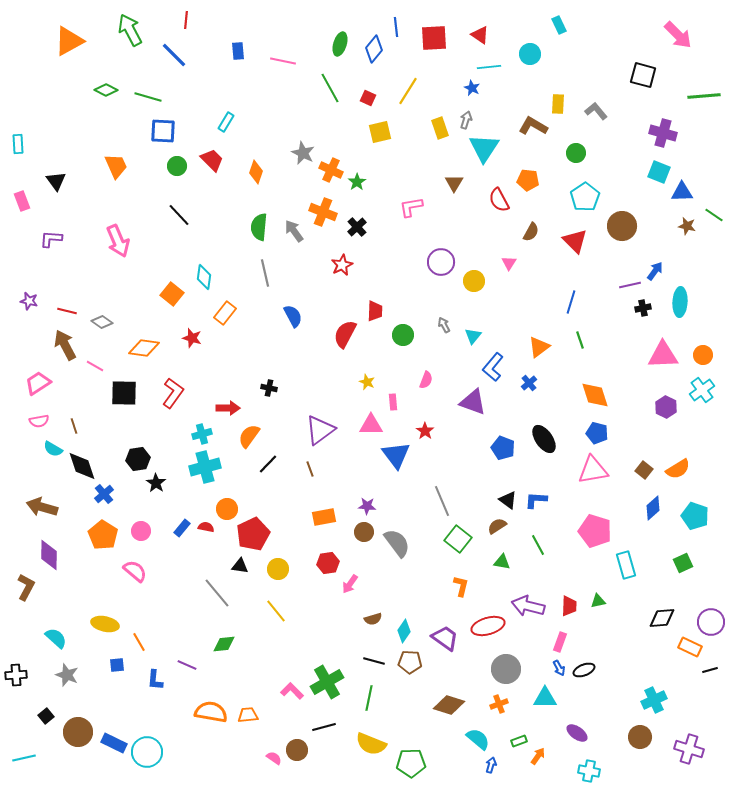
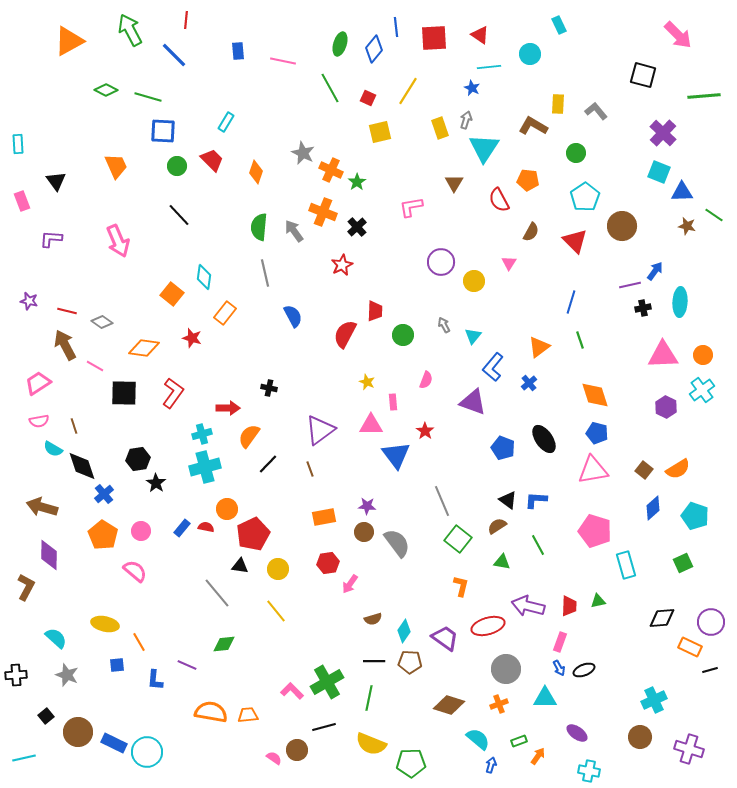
purple cross at (663, 133): rotated 28 degrees clockwise
black line at (374, 661): rotated 15 degrees counterclockwise
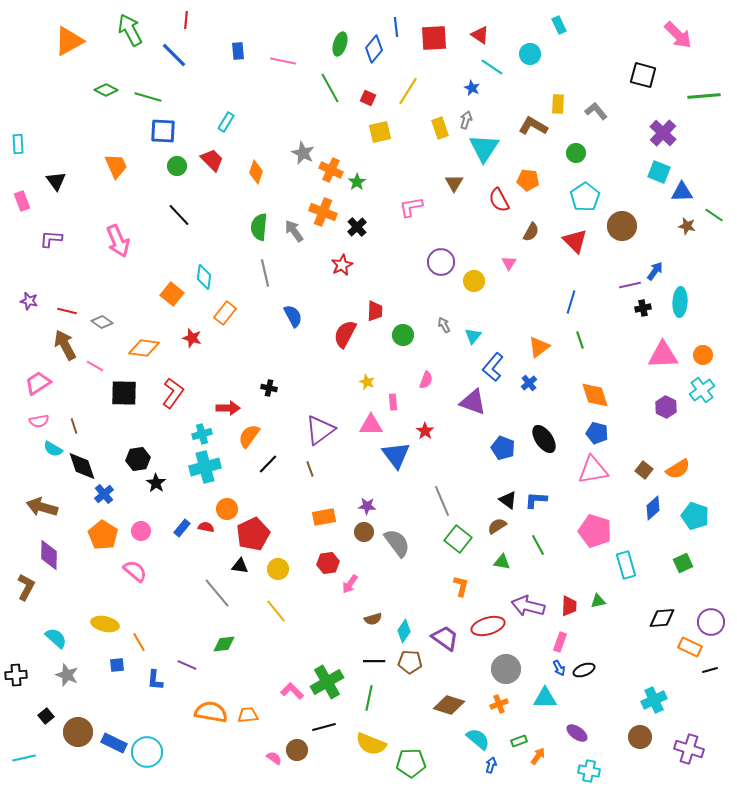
cyan line at (489, 67): moved 3 px right; rotated 40 degrees clockwise
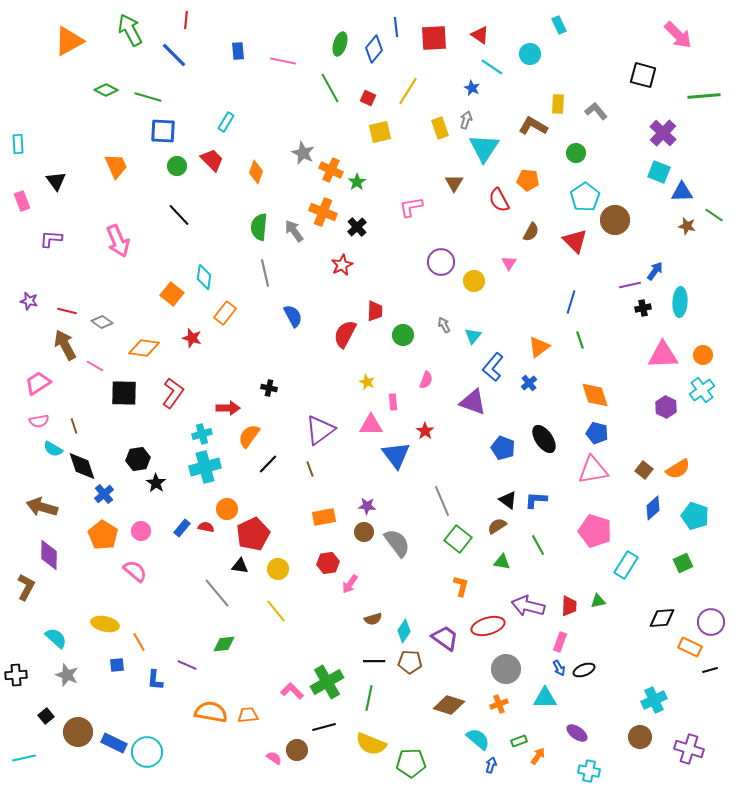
brown circle at (622, 226): moved 7 px left, 6 px up
cyan rectangle at (626, 565): rotated 48 degrees clockwise
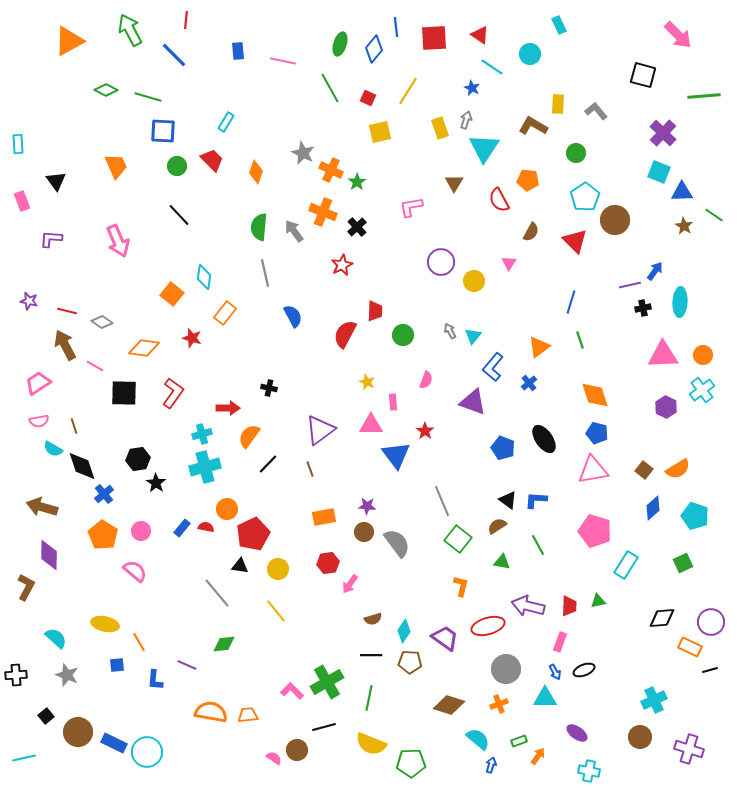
brown star at (687, 226): moved 3 px left; rotated 18 degrees clockwise
gray arrow at (444, 325): moved 6 px right, 6 px down
black line at (374, 661): moved 3 px left, 6 px up
blue arrow at (559, 668): moved 4 px left, 4 px down
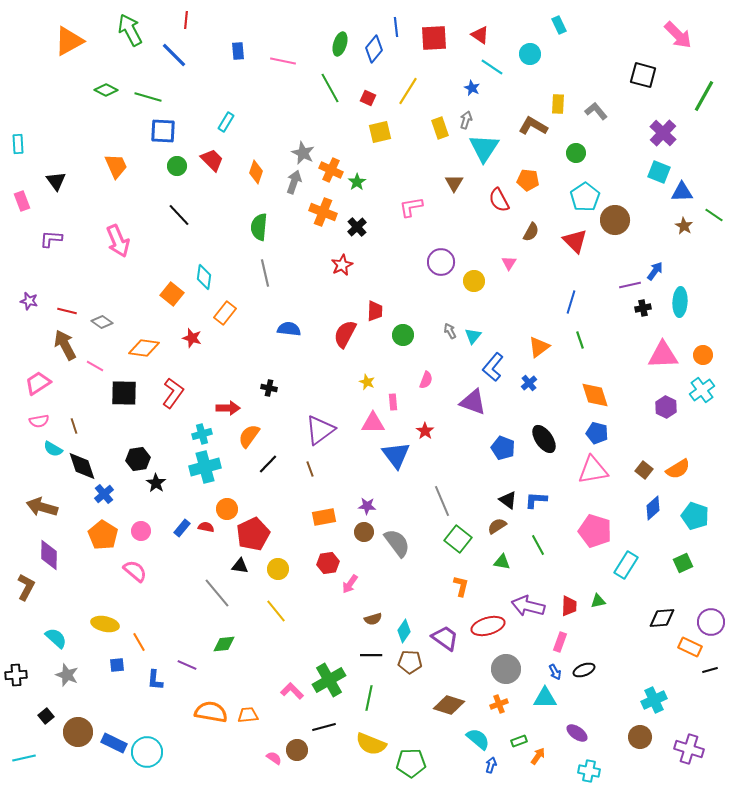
green line at (704, 96): rotated 56 degrees counterclockwise
gray arrow at (294, 231): moved 49 px up; rotated 55 degrees clockwise
blue semicircle at (293, 316): moved 4 px left, 13 px down; rotated 55 degrees counterclockwise
pink triangle at (371, 425): moved 2 px right, 2 px up
green cross at (327, 682): moved 2 px right, 2 px up
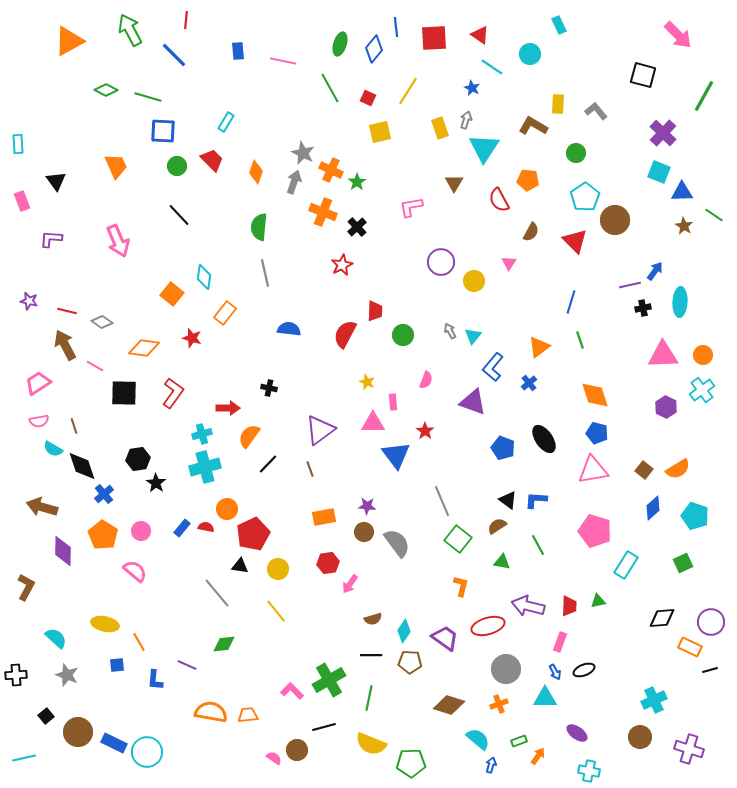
purple diamond at (49, 555): moved 14 px right, 4 px up
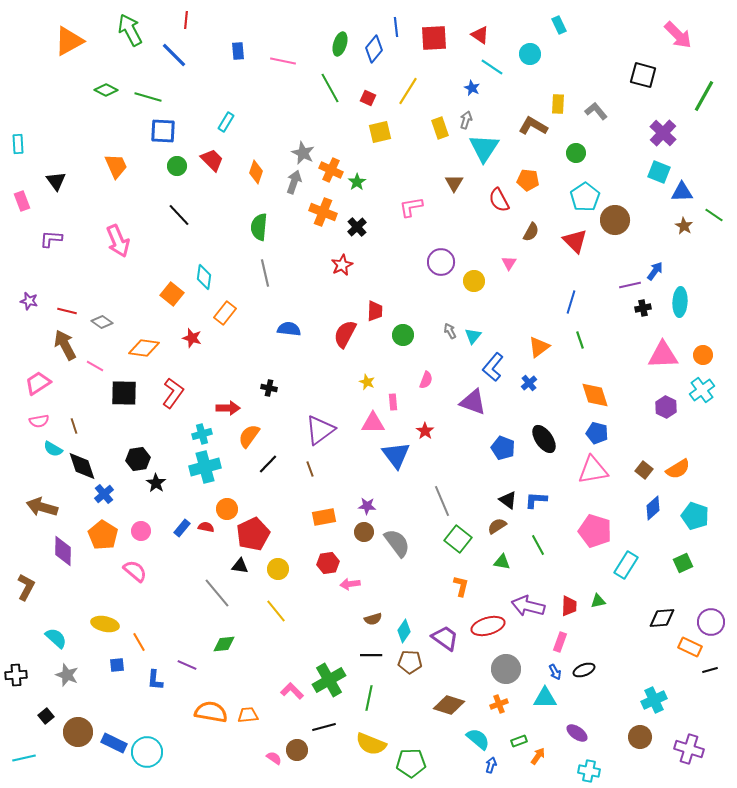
pink arrow at (350, 584): rotated 48 degrees clockwise
